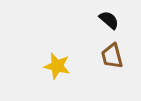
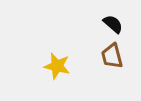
black semicircle: moved 4 px right, 4 px down
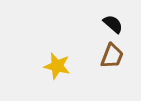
brown trapezoid: rotated 144 degrees counterclockwise
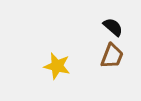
black semicircle: moved 3 px down
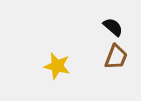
brown trapezoid: moved 4 px right, 1 px down
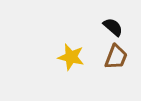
yellow star: moved 14 px right, 9 px up
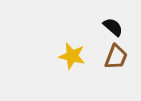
yellow star: moved 1 px right, 1 px up
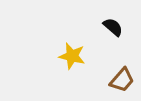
brown trapezoid: moved 6 px right, 23 px down; rotated 20 degrees clockwise
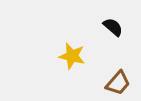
brown trapezoid: moved 4 px left, 3 px down
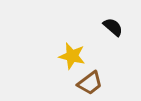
brown trapezoid: moved 28 px left; rotated 12 degrees clockwise
